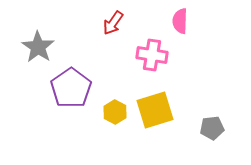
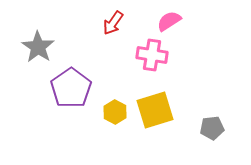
pink semicircle: moved 11 px left; rotated 55 degrees clockwise
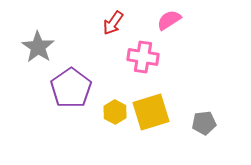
pink semicircle: moved 1 px up
pink cross: moved 9 px left, 2 px down
yellow square: moved 4 px left, 2 px down
gray pentagon: moved 8 px left, 5 px up
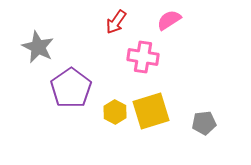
red arrow: moved 3 px right, 1 px up
gray star: rotated 8 degrees counterclockwise
yellow square: moved 1 px up
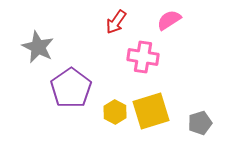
gray pentagon: moved 4 px left; rotated 10 degrees counterclockwise
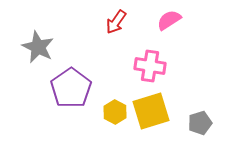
pink cross: moved 7 px right, 9 px down
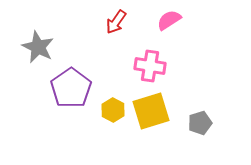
yellow hexagon: moved 2 px left, 2 px up
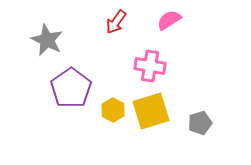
gray star: moved 9 px right, 7 px up
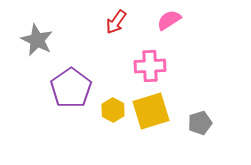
gray star: moved 10 px left
pink cross: rotated 12 degrees counterclockwise
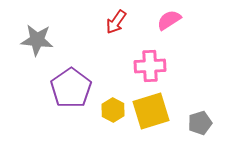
gray star: rotated 20 degrees counterclockwise
